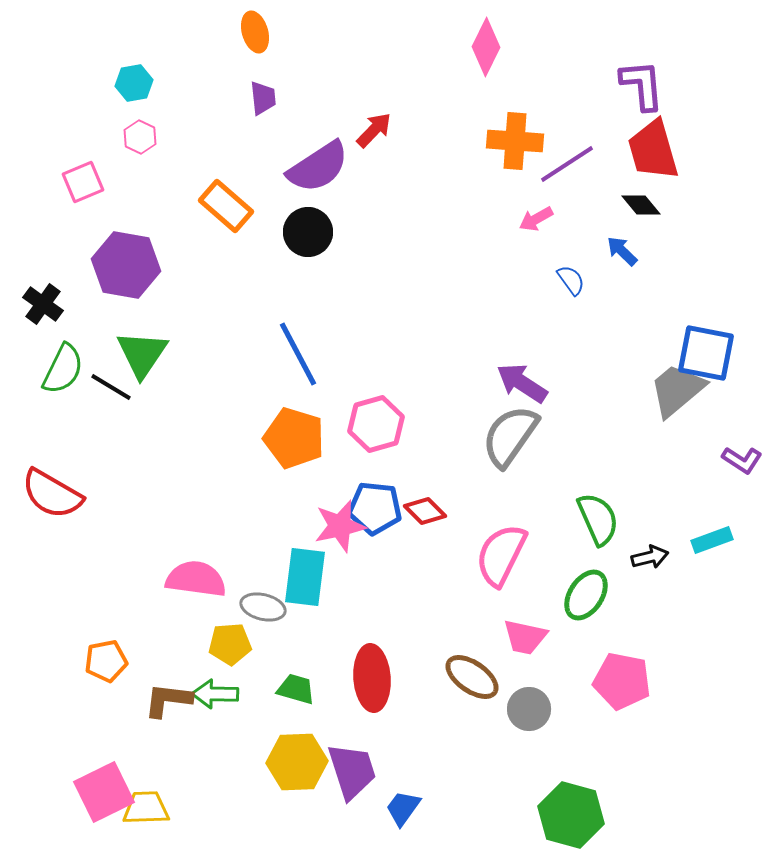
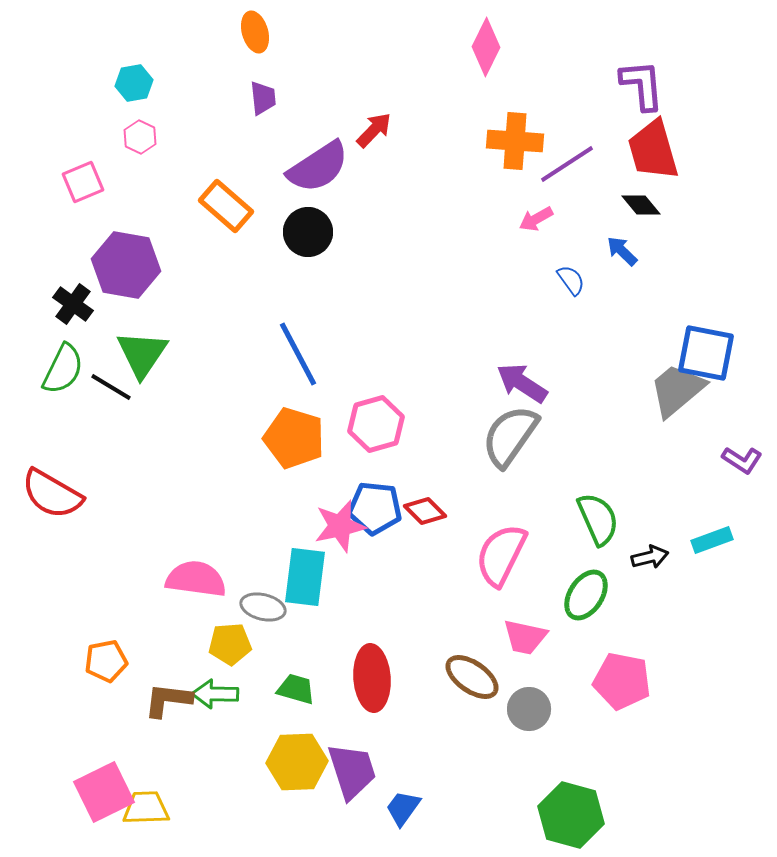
black cross at (43, 304): moved 30 px right
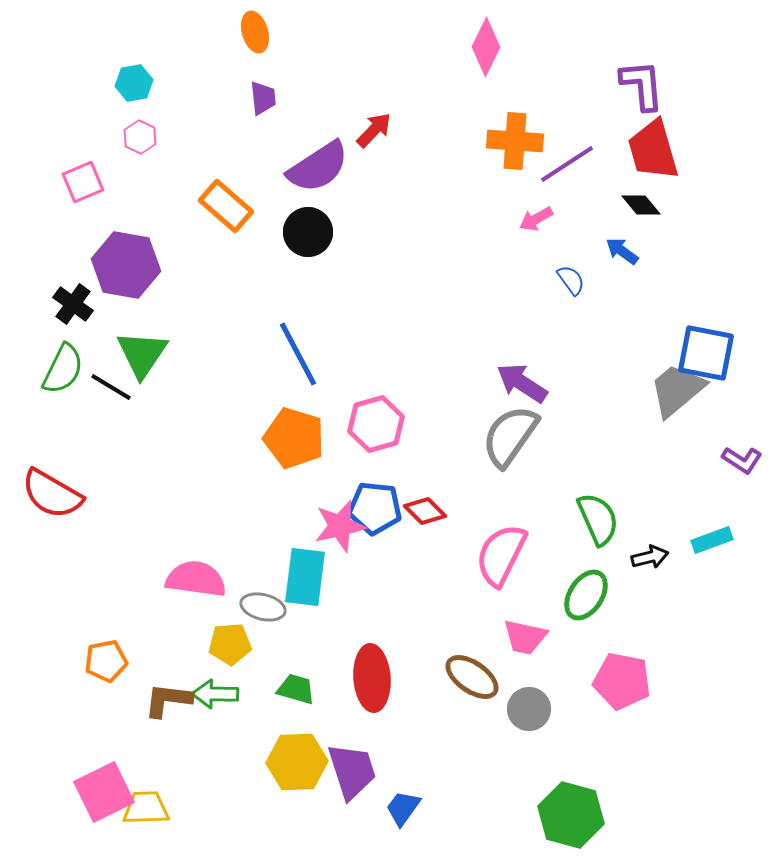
blue arrow at (622, 251): rotated 8 degrees counterclockwise
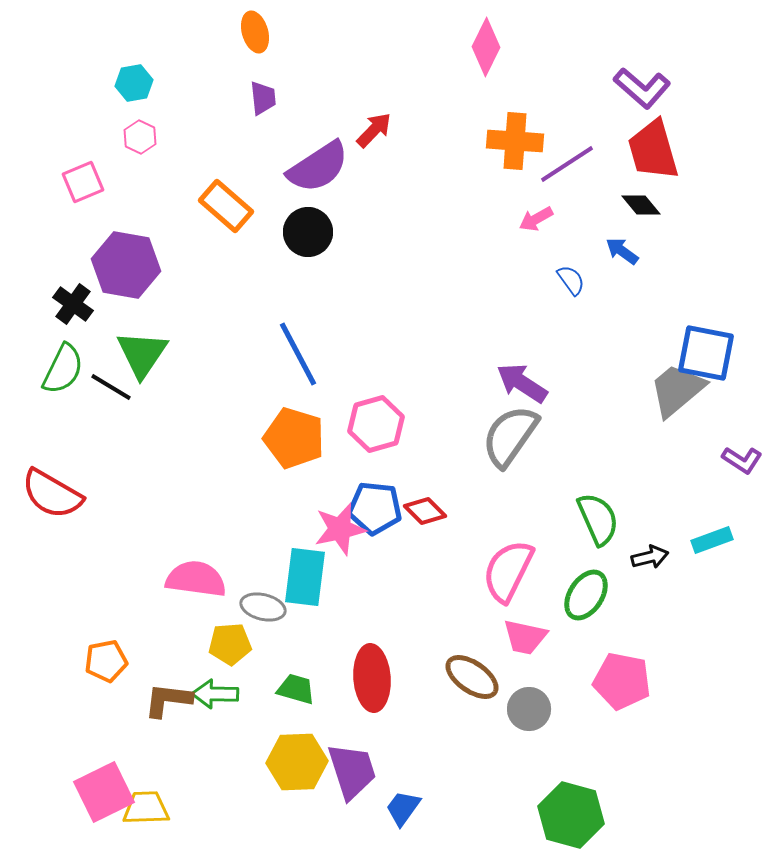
purple L-shape at (642, 85): moved 3 px down; rotated 136 degrees clockwise
pink star at (340, 526): moved 3 px down
pink semicircle at (501, 555): moved 7 px right, 16 px down
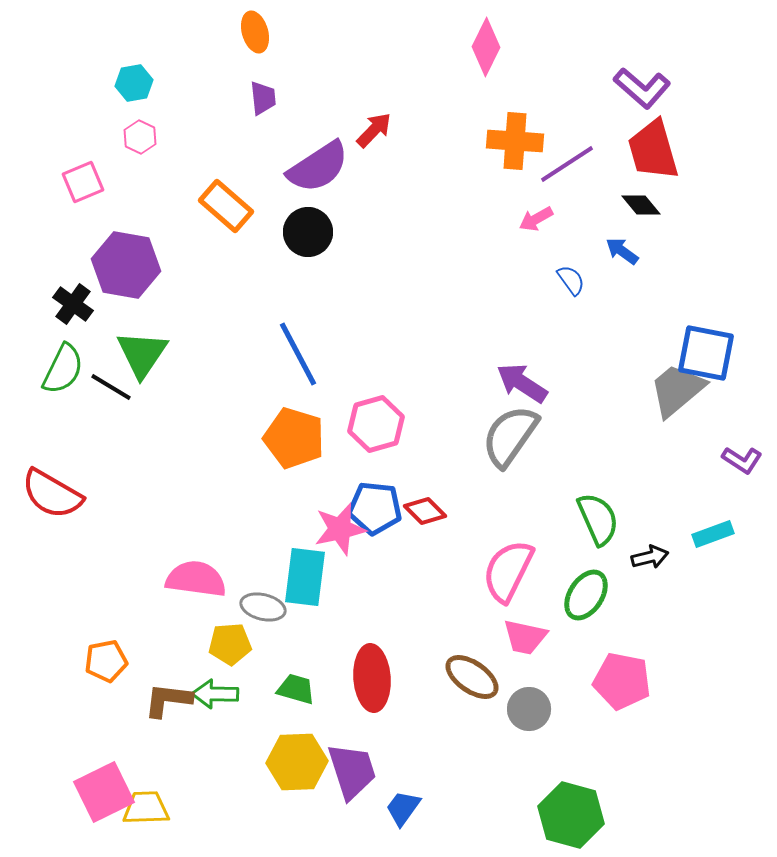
cyan rectangle at (712, 540): moved 1 px right, 6 px up
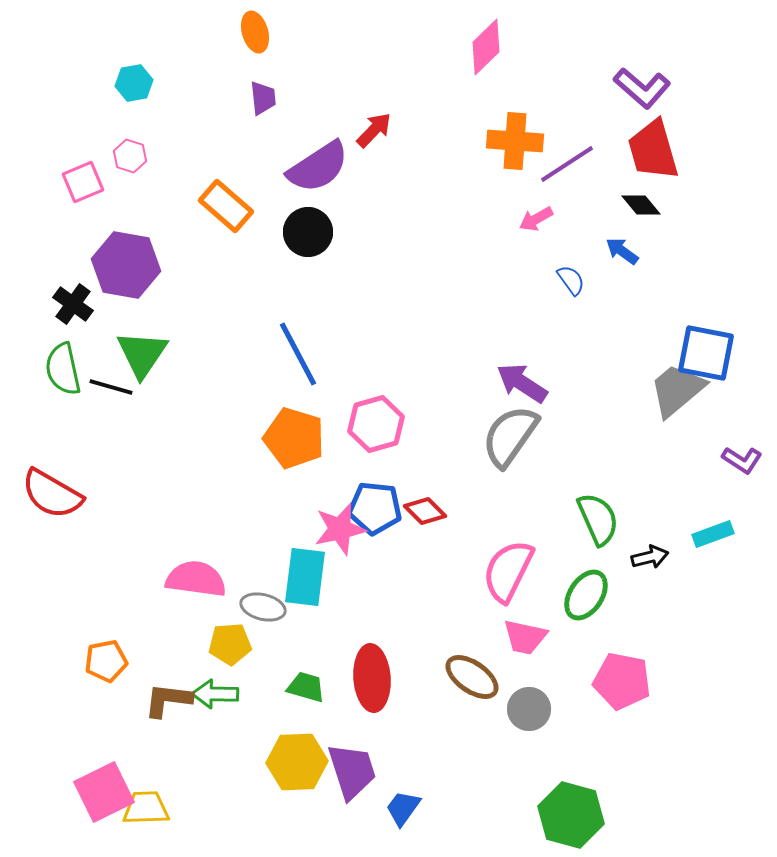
pink diamond at (486, 47): rotated 20 degrees clockwise
pink hexagon at (140, 137): moved 10 px left, 19 px down; rotated 8 degrees counterclockwise
green semicircle at (63, 369): rotated 142 degrees clockwise
black line at (111, 387): rotated 15 degrees counterclockwise
green trapezoid at (296, 689): moved 10 px right, 2 px up
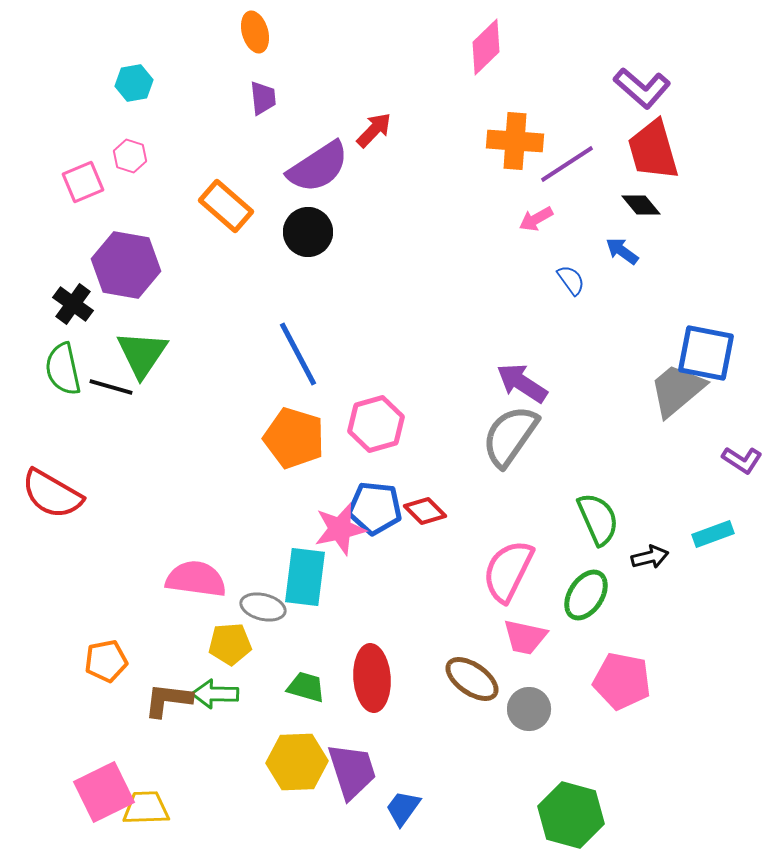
brown ellipse at (472, 677): moved 2 px down
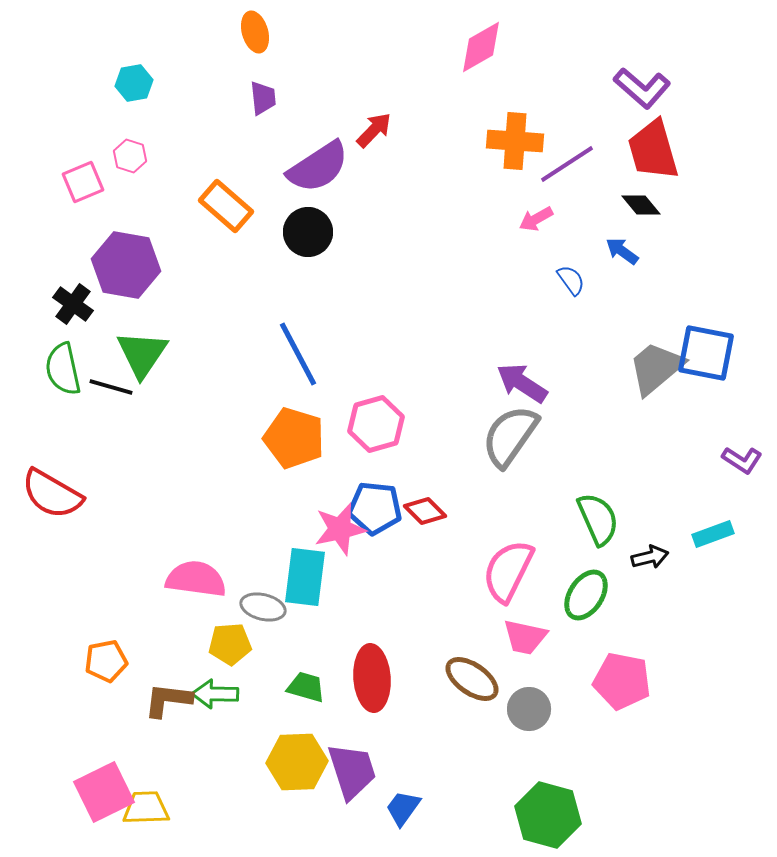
pink diamond at (486, 47): moved 5 px left; rotated 14 degrees clockwise
gray trapezoid at (677, 390): moved 21 px left, 22 px up
green hexagon at (571, 815): moved 23 px left
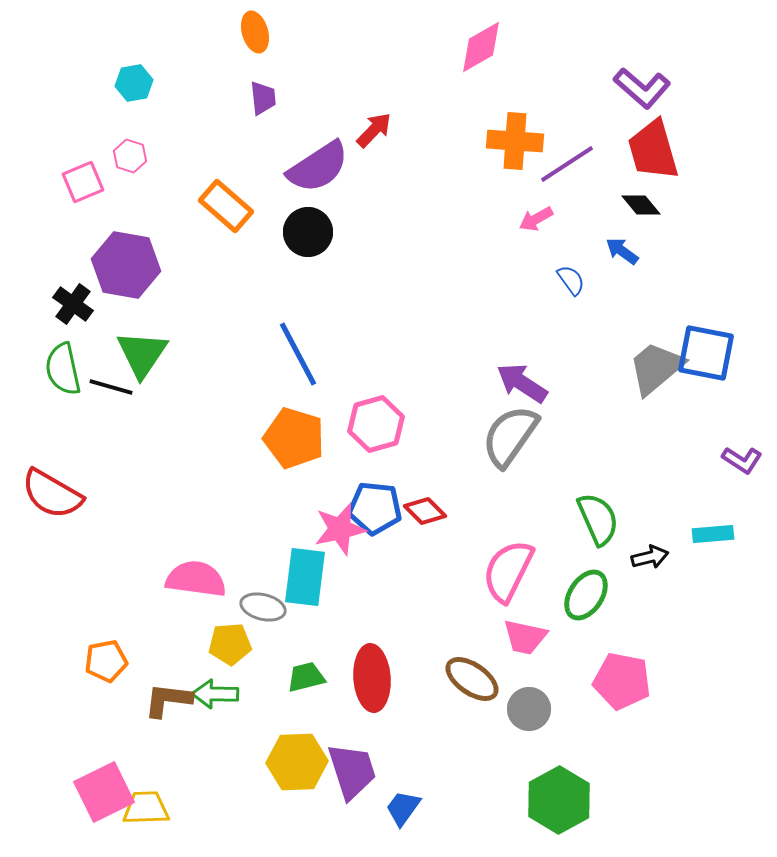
cyan rectangle at (713, 534): rotated 15 degrees clockwise
green trapezoid at (306, 687): moved 10 px up; rotated 30 degrees counterclockwise
green hexagon at (548, 815): moved 11 px right, 15 px up; rotated 16 degrees clockwise
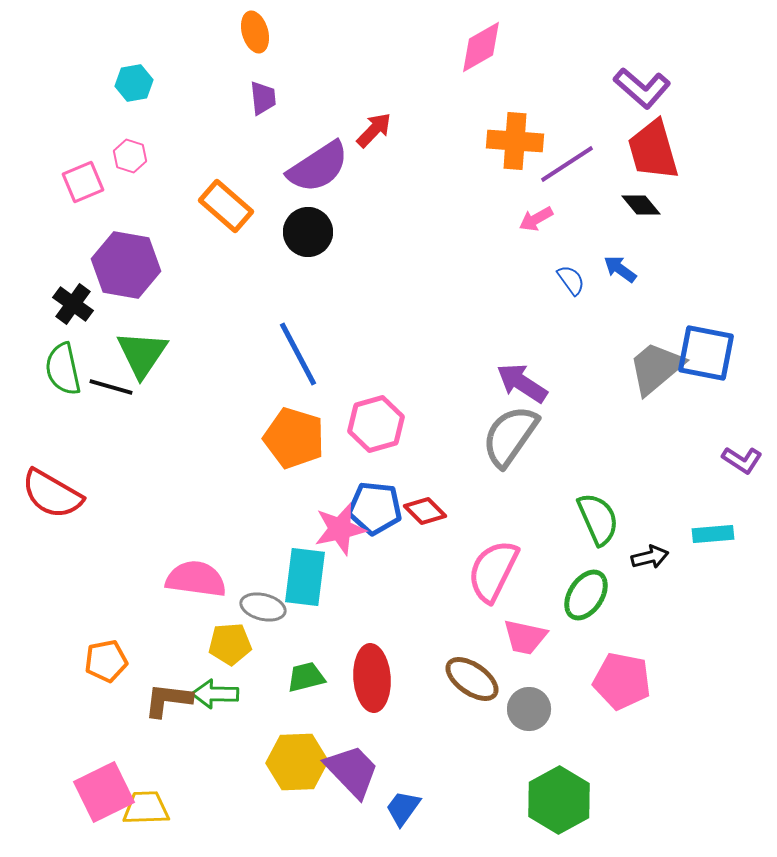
blue arrow at (622, 251): moved 2 px left, 18 px down
pink semicircle at (508, 571): moved 15 px left
purple trapezoid at (352, 771): rotated 26 degrees counterclockwise
